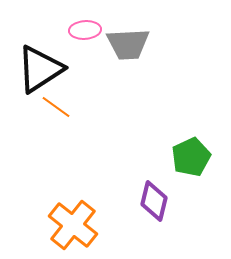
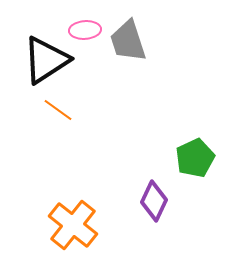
gray trapezoid: moved 3 px up; rotated 75 degrees clockwise
black triangle: moved 6 px right, 9 px up
orange line: moved 2 px right, 3 px down
green pentagon: moved 4 px right, 1 px down
purple diamond: rotated 12 degrees clockwise
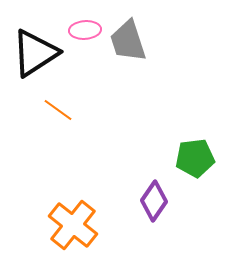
black triangle: moved 11 px left, 7 px up
green pentagon: rotated 18 degrees clockwise
purple diamond: rotated 9 degrees clockwise
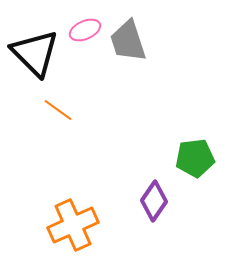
pink ellipse: rotated 20 degrees counterclockwise
black triangle: rotated 42 degrees counterclockwise
orange cross: rotated 27 degrees clockwise
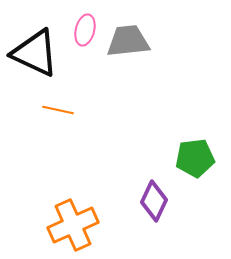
pink ellipse: rotated 52 degrees counterclockwise
gray trapezoid: rotated 102 degrees clockwise
black triangle: rotated 20 degrees counterclockwise
orange line: rotated 24 degrees counterclockwise
purple diamond: rotated 9 degrees counterclockwise
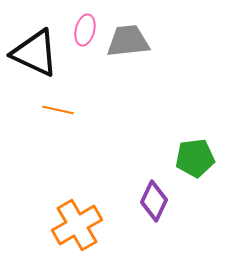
orange cross: moved 4 px right; rotated 6 degrees counterclockwise
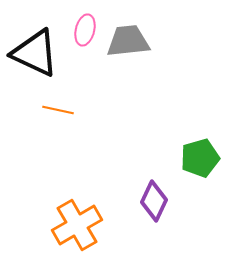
green pentagon: moved 5 px right; rotated 9 degrees counterclockwise
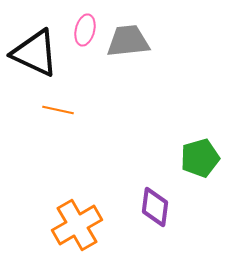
purple diamond: moved 1 px right, 6 px down; rotated 18 degrees counterclockwise
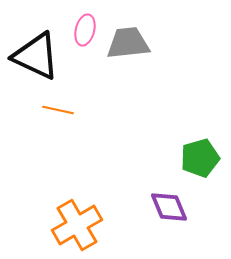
gray trapezoid: moved 2 px down
black triangle: moved 1 px right, 3 px down
purple diamond: moved 14 px right; rotated 30 degrees counterclockwise
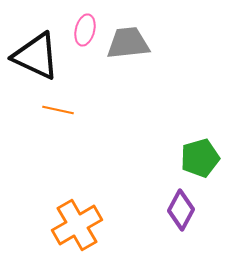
purple diamond: moved 12 px right, 3 px down; rotated 51 degrees clockwise
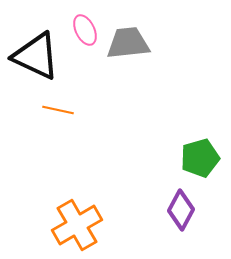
pink ellipse: rotated 40 degrees counterclockwise
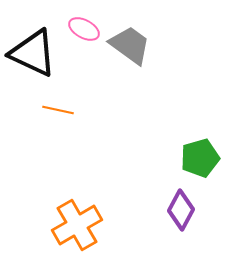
pink ellipse: moved 1 px left, 1 px up; rotated 36 degrees counterclockwise
gray trapezoid: moved 2 px right, 2 px down; rotated 42 degrees clockwise
black triangle: moved 3 px left, 3 px up
